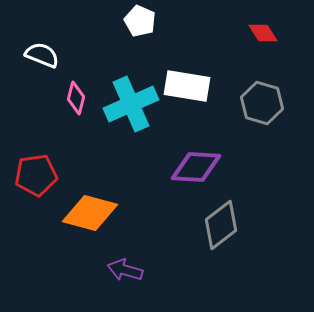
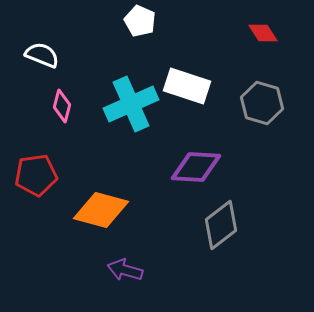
white rectangle: rotated 9 degrees clockwise
pink diamond: moved 14 px left, 8 px down
orange diamond: moved 11 px right, 3 px up
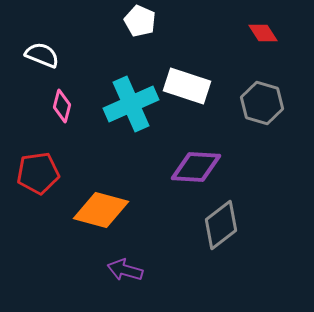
red pentagon: moved 2 px right, 2 px up
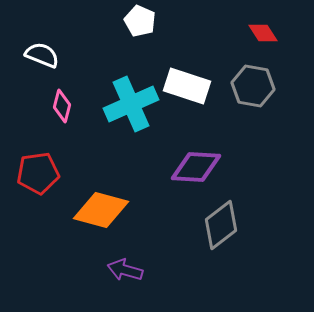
gray hexagon: moved 9 px left, 17 px up; rotated 6 degrees counterclockwise
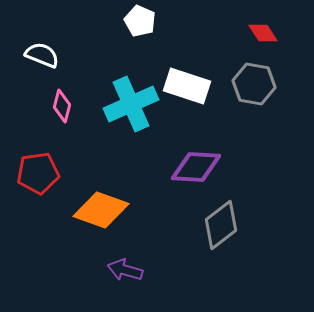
gray hexagon: moved 1 px right, 2 px up
orange diamond: rotated 4 degrees clockwise
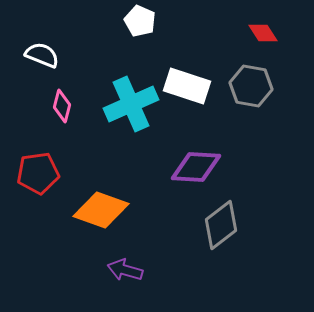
gray hexagon: moved 3 px left, 2 px down
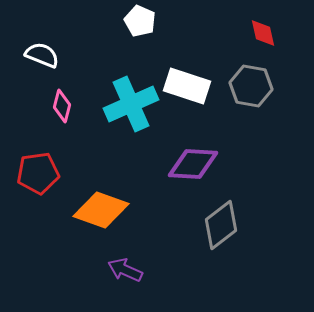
red diamond: rotated 20 degrees clockwise
purple diamond: moved 3 px left, 3 px up
purple arrow: rotated 8 degrees clockwise
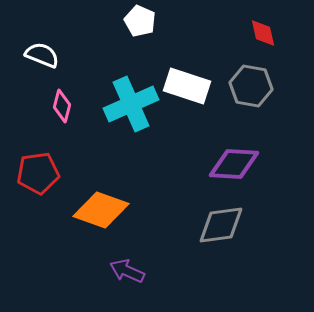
purple diamond: moved 41 px right
gray diamond: rotated 30 degrees clockwise
purple arrow: moved 2 px right, 1 px down
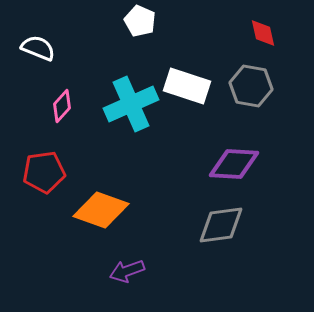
white semicircle: moved 4 px left, 7 px up
pink diamond: rotated 28 degrees clockwise
red pentagon: moved 6 px right, 1 px up
purple arrow: rotated 44 degrees counterclockwise
